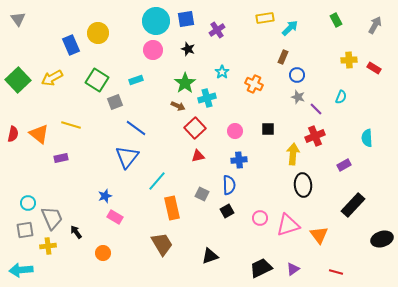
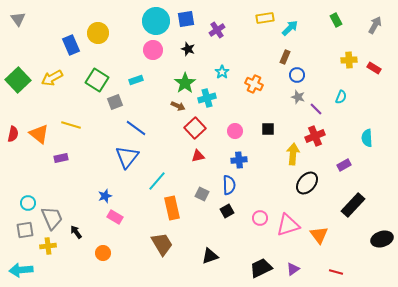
brown rectangle at (283, 57): moved 2 px right
black ellipse at (303, 185): moved 4 px right, 2 px up; rotated 45 degrees clockwise
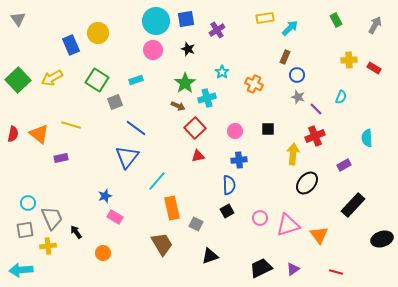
gray square at (202, 194): moved 6 px left, 30 px down
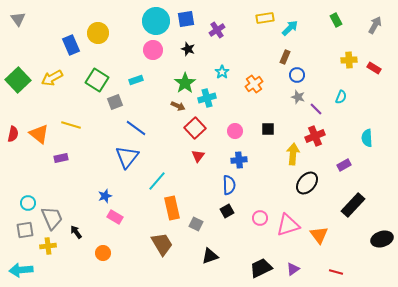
orange cross at (254, 84): rotated 30 degrees clockwise
red triangle at (198, 156): rotated 40 degrees counterclockwise
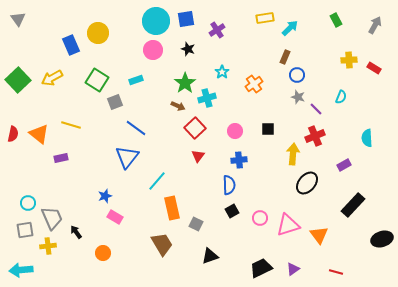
black square at (227, 211): moved 5 px right
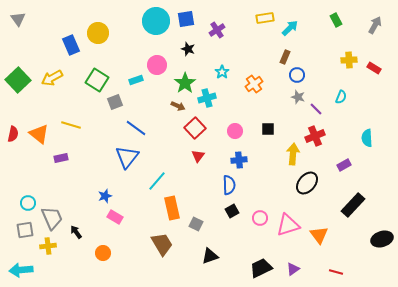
pink circle at (153, 50): moved 4 px right, 15 px down
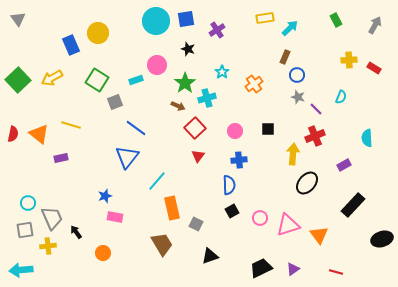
pink rectangle at (115, 217): rotated 21 degrees counterclockwise
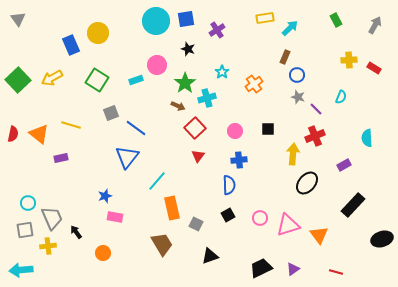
gray square at (115, 102): moved 4 px left, 11 px down
black square at (232, 211): moved 4 px left, 4 px down
